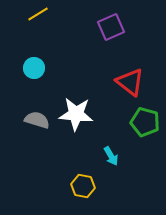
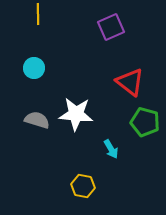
yellow line: rotated 60 degrees counterclockwise
cyan arrow: moved 7 px up
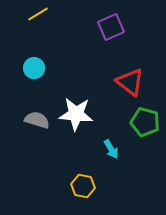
yellow line: rotated 60 degrees clockwise
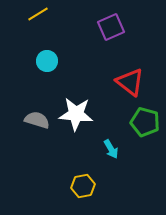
cyan circle: moved 13 px right, 7 px up
yellow hexagon: rotated 20 degrees counterclockwise
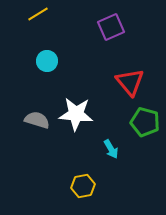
red triangle: rotated 12 degrees clockwise
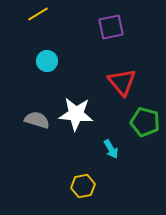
purple square: rotated 12 degrees clockwise
red triangle: moved 8 px left
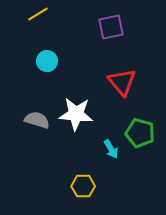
green pentagon: moved 5 px left, 11 px down
yellow hexagon: rotated 10 degrees clockwise
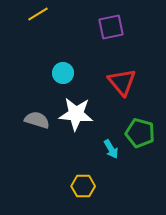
cyan circle: moved 16 px right, 12 px down
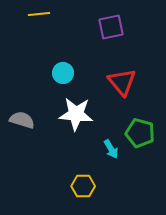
yellow line: moved 1 px right; rotated 25 degrees clockwise
gray semicircle: moved 15 px left
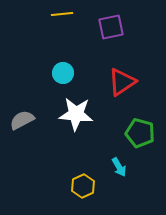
yellow line: moved 23 px right
red triangle: rotated 36 degrees clockwise
gray semicircle: rotated 45 degrees counterclockwise
cyan arrow: moved 8 px right, 18 px down
yellow hexagon: rotated 25 degrees counterclockwise
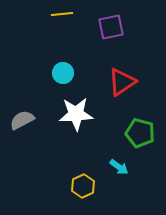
white star: rotated 8 degrees counterclockwise
cyan arrow: rotated 24 degrees counterclockwise
